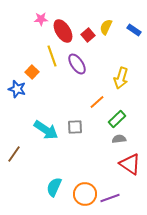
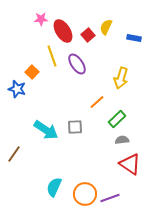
blue rectangle: moved 8 px down; rotated 24 degrees counterclockwise
gray semicircle: moved 3 px right, 1 px down
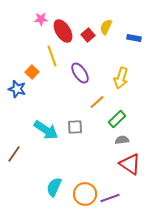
purple ellipse: moved 3 px right, 9 px down
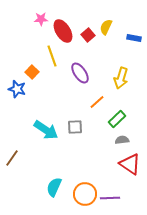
brown line: moved 2 px left, 4 px down
purple line: rotated 18 degrees clockwise
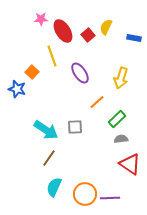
gray semicircle: moved 1 px left, 1 px up
brown line: moved 37 px right
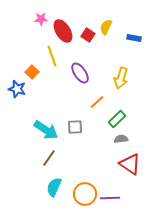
red square: rotated 16 degrees counterclockwise
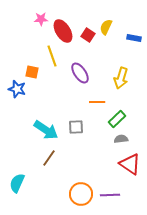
orange square: rotated 32 degrees counterclockwise
orange line: rotated 42 degrees clockwise
gray square: moved 1 px right
cyan semicircle: moved 37 px left, 4 px up
orange circle: moved 4 px left
purple line: moved 3 px up
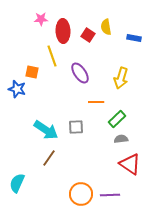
yellow semicircle: rotated 35 degrees counterclockwise
red ellipse: rotated 30 degrees clockwise
orange line: moved 1 px left
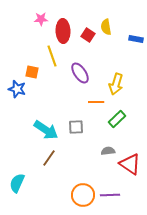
blue rectangle: moved 2 px right, 1 px down
yellow arrow: moved 5 px left, 6 px down
gray semicircle: moved 13 px left, 12 px down
orange circle: moved 2 px right, 1 px down
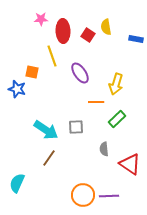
gray semicircle: moved 4 px left, 2 px up; rotated 88 degrees counterclockwise
purple line: moved 1 px left, 1 px down
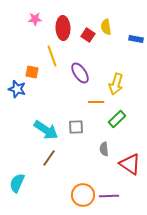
pink star: moved 6 px left
red ellipse: moved 3 px up
